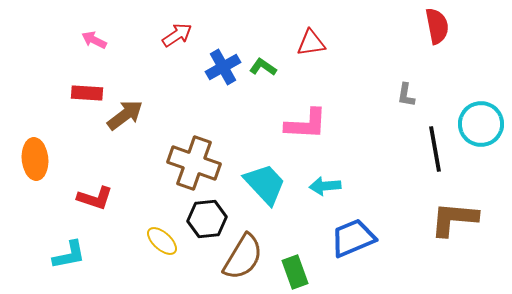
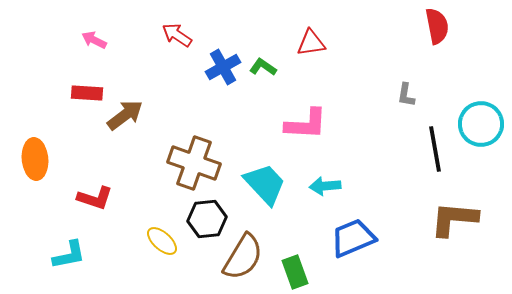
red arrow: rotated 112 degrees counterclockwise
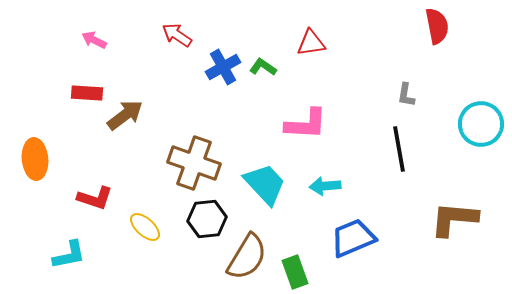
black line: moved 36 px left
yellow ellipse: moved 17 px left, 14 px up
brown semicircle: moved 4 px right
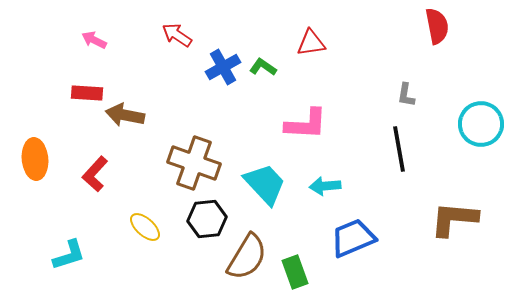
brown arrow: rotated 132 degrees counterclockwise
red L-shape: moved 24 px up; rotated 114 degrees clockwise
cyan L-shape: rotated 6 degrees counterclockwise
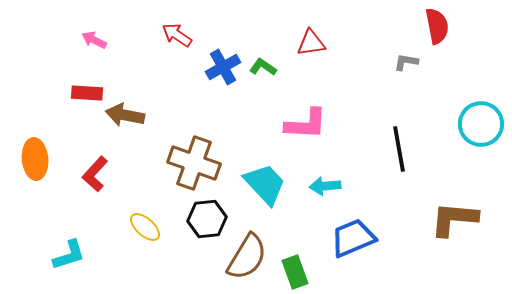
gray L-shape: moved 33 px up; rotated 90 degrees clockwise
